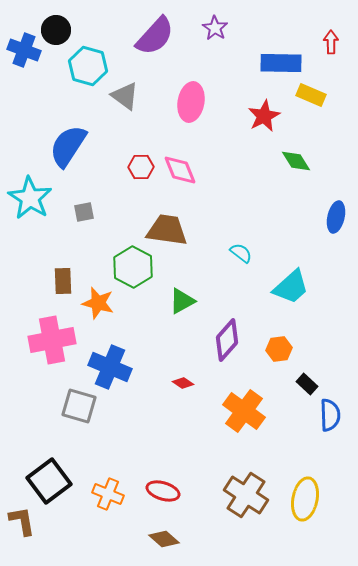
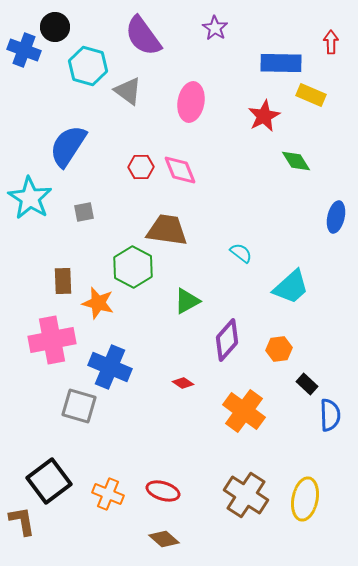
black circle at (56, 30): moved 1 px left, 3 px up
purple semicircle at (155, 36): moved 12 px left; rotated 102 degrees clockwise
gray triangle at (125, 96): moved 3 px right, 5 px up
green triangle at (182, 301): moved 5 px right
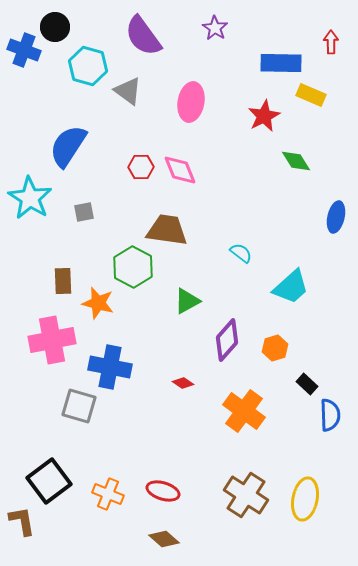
orange hexagon at (279, 349): moved 4 px left, 1 px up; rotated 10 degrees counterclockwise
blue cross at (110, 367): rotated 12 degrees counterclockwise
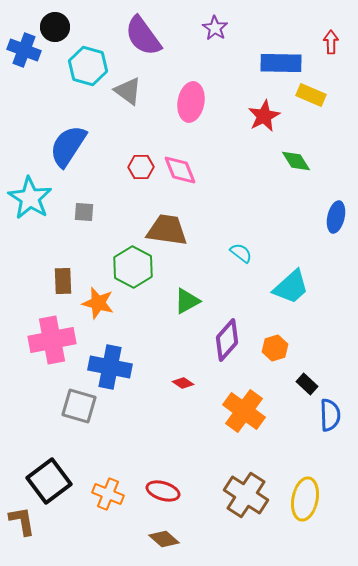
gray square at (84, 212): rotated 15 degrees clockwise
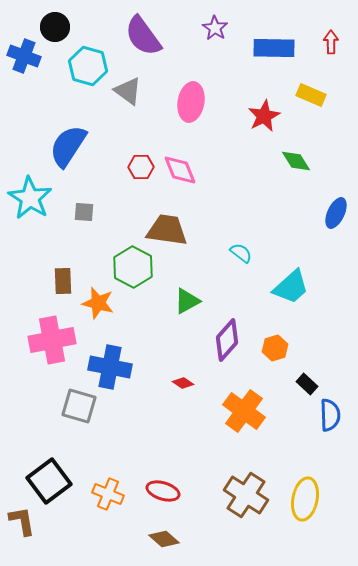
blue cross at (24, 50): moved 6 px down
blue rectangle at (281, 63): moved 7 px left, 15 px up
blue ellipse at (336, 217): moved 4 px up; rotated 12 degrees clockwise
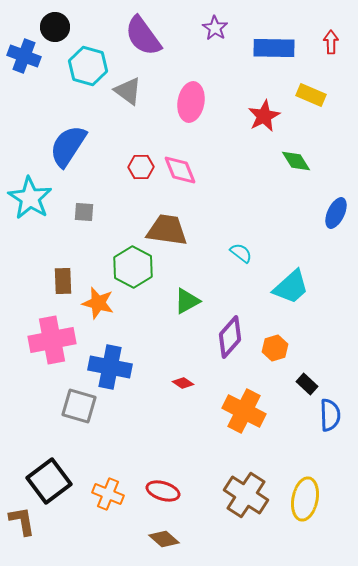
purple diamond at (227, 340): moved 3 px right, 3 px up
orange cross at (244, 411): rotated 9 degrees counterclockwise
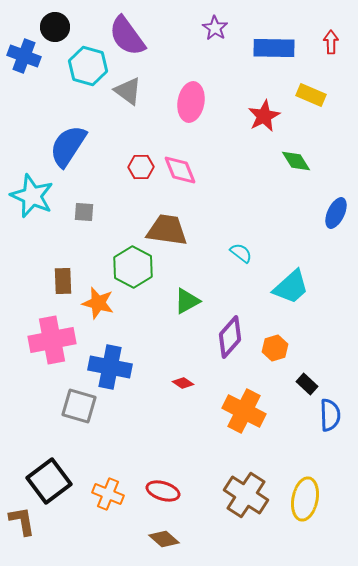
purple semicircle at (143, 36): moved 16 px left
cyan star at (30, 198): moved 2 px right, 2 px up; rotated 9 degrees counterclockwise
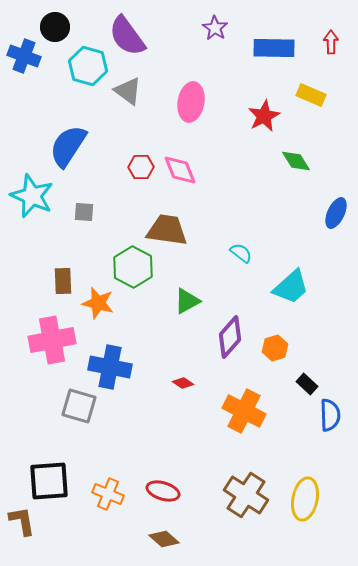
black square at (49, 481): rotated 33 degrees clockwise
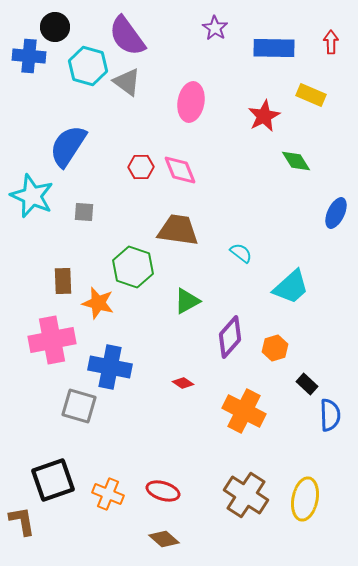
blue cross at (24, 56): moved 5 px right; rotated 16 degrees counterclockwise
gray triangle at (128, 91): moved 1 px left, 9 px up
brown trapezoid at (167, 230): moved 11 px right
green hexagon at (133, 267): rotated 9 degrees counterclockwise
black square at (49, 481): moved 4 px right, 1 px up; rotated 15 degrees counterclockwise
